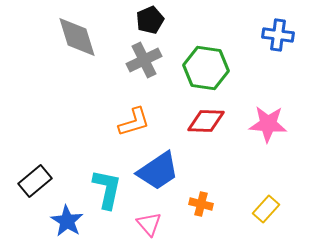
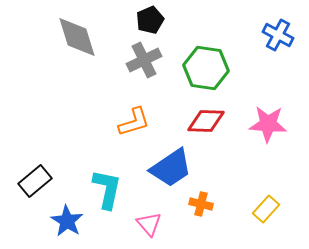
blue cross: rotated 20 degrees clockwise
blue trapezoid: moved 13 px right, 3 px up
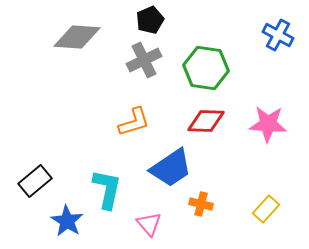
gray diamond: rotated 69 degrees counterclockwise
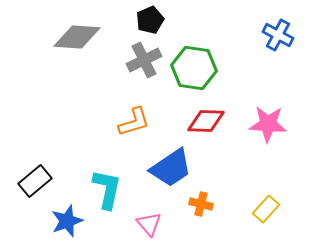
green hexagon: moved 12 px left
blue star: rotated 20 degrees clockwise
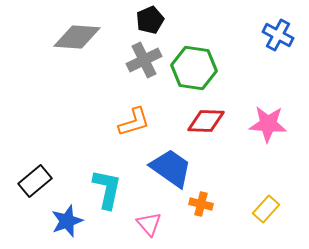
blue trapezoid: rotated 111 degrees counterclockwise
